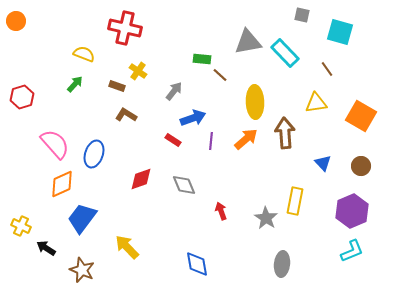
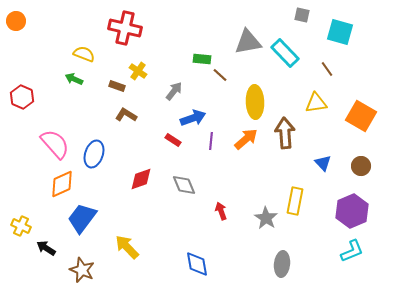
green arrow at (75, 84): moved 1 px left, 5 px up; rotated 108 degrees counterclockwise
red hexagon at (22, 97): rotated 20 degrees counterclockwise
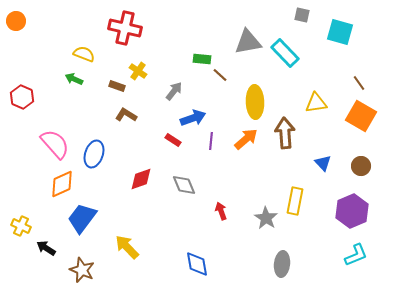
brown line at (327, 69): moved 32 px right, 14 px down
cyan L-shape at (352, 251): moved 4 px right, 4 px down
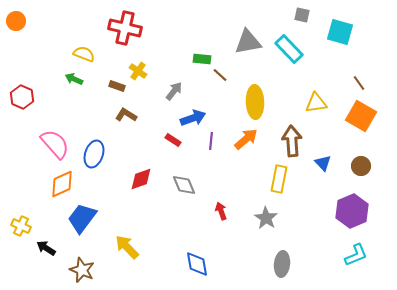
cyan rectangle at (285, 53): moved 4 px right, 4 px up
brown arrow at (285, 133): moved 7 px right, 8 px down
yellow rectangle at (295, 201): moved 16 px left, 22 px up
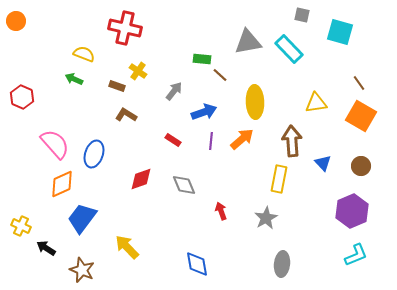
blue arrow at (193, 118): moved 11 px right, 6 px up
orange arrow at (246, 139): moved 4 px left
gray star at (266, 218): rotated 10 degrees clockwise
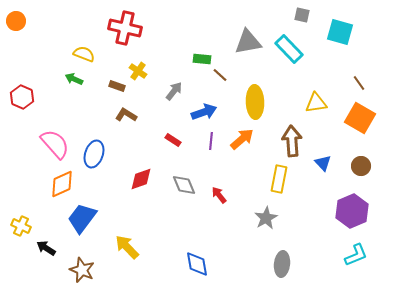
orange square at (361, 116): moved 1 px left, 2 px down
red arrow at (221, 211): moved 2 px left, 16 px up; rotated 18 degrees counterclockwise
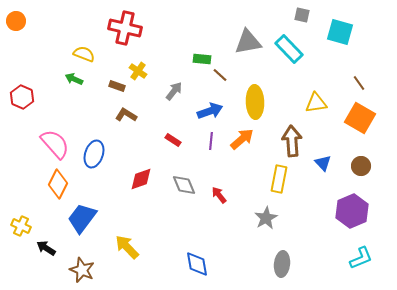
blue arrow at (204, 112): moved 6 px right, 1 px up
orange diamond at (62, 184): moved 4 px left; rotated 40 degrees counterclockwise
cyan L-shape at (356, 255): moved 5 px right, 3 px down
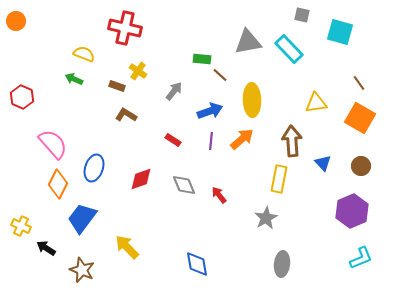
yellow ellipse at (255, 102): moved 3 px left, 2 px up
pink semicircle at (55, 144): moved 2 px left
blue ellipse at (94, 154): moved 14 px down
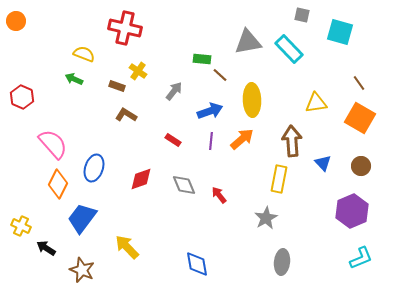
gray ellipse at (282, 264): moved 2 px up
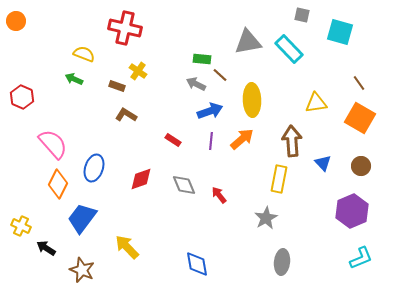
gray arrow at (174, 91): moved 22 px right, 7 px up; rotated 102 degrees counterclockwise
